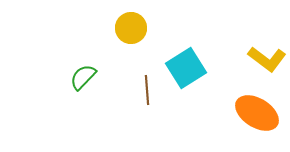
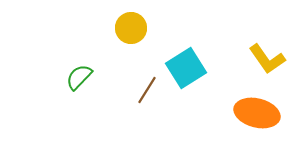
yellow L-shape: rotated 18 degrees clockwise
green semicircle: moved 4 px left
brown line: rotated 36 degrees clockwise
orange ellipse: rotated 18 degrees counterclockwise
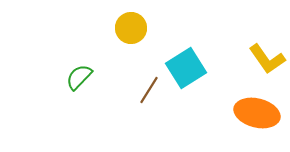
brown line: moved 2 px right
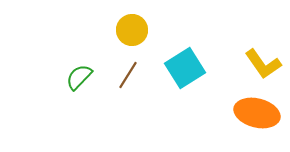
yellow circle: moved 1 px right, 2 px down
yellow L-shape: moved 4 px left, 5 px down
cyan square: moved 1 px left
brown line: moved 21 px left, 15 px up
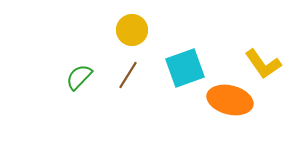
cyan square: rotated 12 degrees clockwise
orange ellipse: moved 27 px left, 13 px up
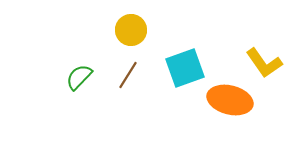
yellow circle: moved 1 px left
yellow L-shape: moved 1 px right, 1 px up
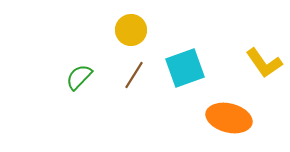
brown line: moved 6 px right
orange ellipse: moved 1 px left, 18 px down
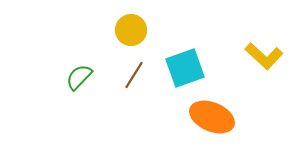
yellow L-shape: moved 7 px up; rotated 12 degrees counterclockwise
orange ellipse: moved 17 px left, 1 px up; rotated 9 degrees clockwise
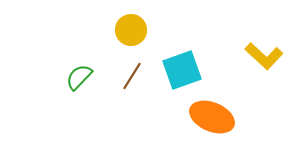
cyan square: moved 3 px left, 2 px down
brown line: moved 2 px left, 1 px down
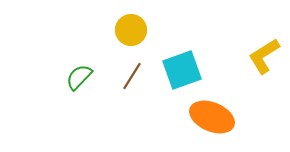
yellow L-shape: rotated 105 degrees clockwise
